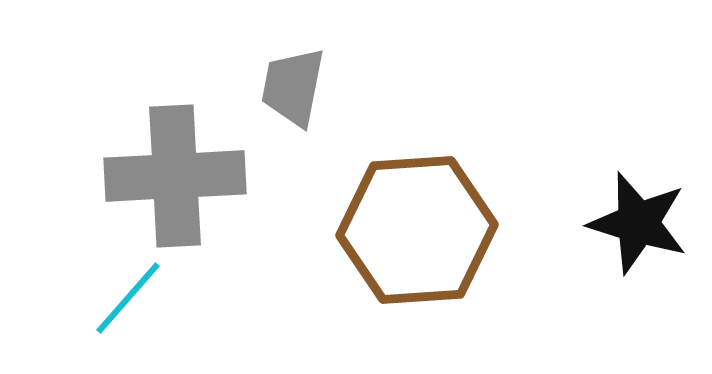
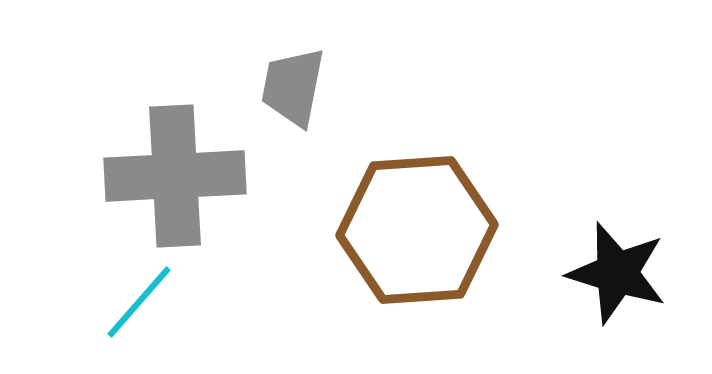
black star: moved 21 px left, 50 px down
cyan line: moved 11 px right, 4 px down
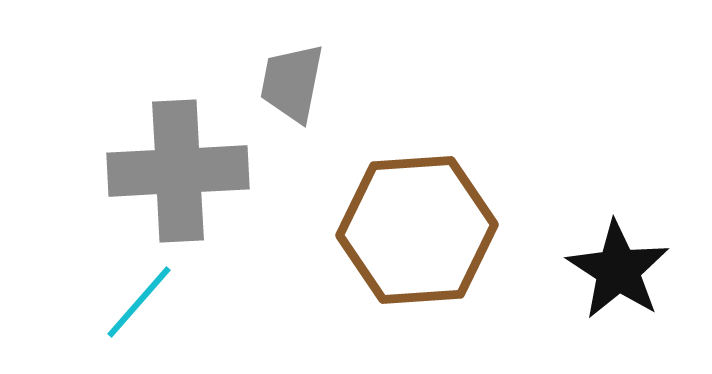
gray trapezoid: moved 1 px left, 4 px up
gray cross: moved 3 px right, 5 px up
black star: moved 1 px right, 3 px up; rotated 16 degrees clockwise
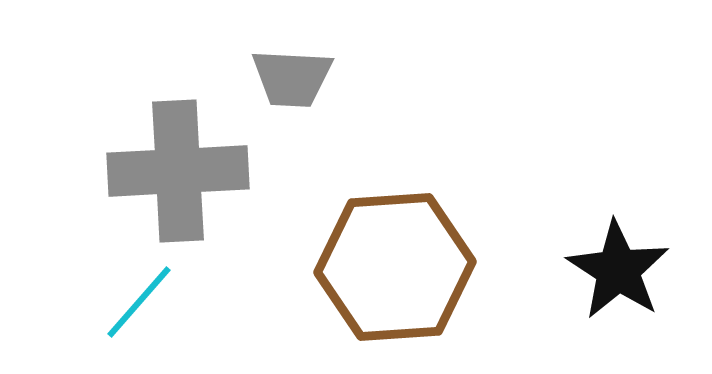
gray trapezoid: moved 5 px up; rotated 98 degrees counterclockwise
brown hexagon: moved 22 px left, 37 px down
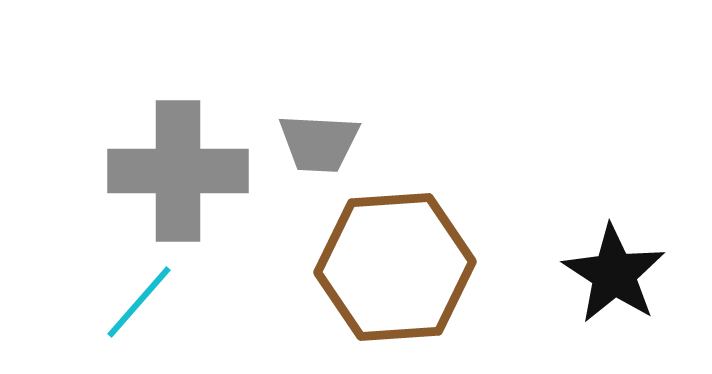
gray trapezoid: moved 27 px right, 65 px down
gray cross: rotated 3 degrees clockwise
black star: moved 4 px left, 4 px down
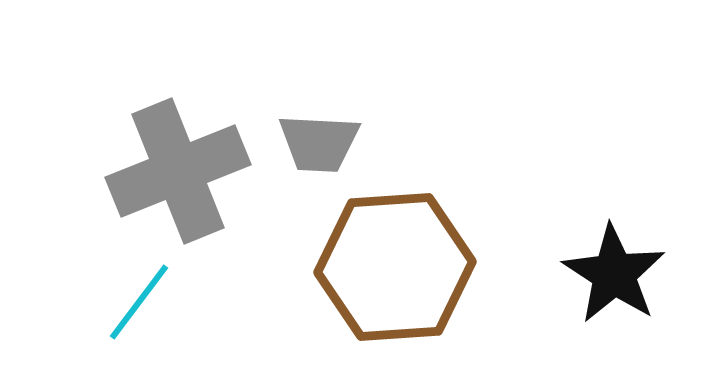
gray cross: rotated 22 degrees counterclockwise
cyan line: rotated 4 degrees counterclockwise
